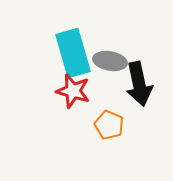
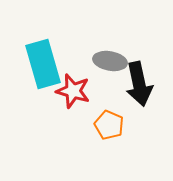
cyan rectangle: moved 30 px left, 11 px down
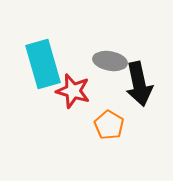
orange pentagon: rotated 8 degrees clockwise
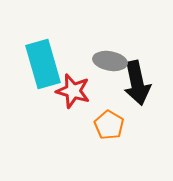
black arrow: moved 2 px left, 1 px up
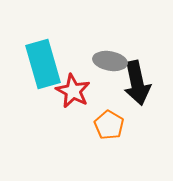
red star: rotated 12 degrees clockwise
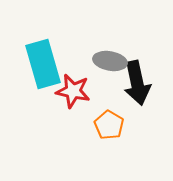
red star: rotated 16 degrees counterclockwise
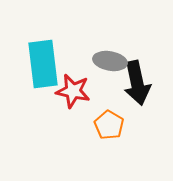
cyan rectangle: rotated 9 degrees clockwise
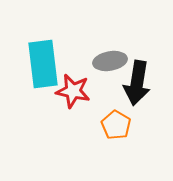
gray ellipse: rotated 20 degrees counterclockwise
black arrow: rotated 21 degrees clockwise
orange pentagon: moved 7 px right
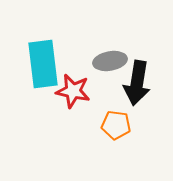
orange pentagon: rotated 24 degrees counterclockwise
